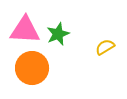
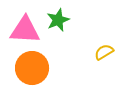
green star: moved 14 px up
yellow semicircle: moved 1 px left, 5 px down
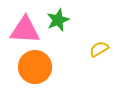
yellow semicircle: moved 5 px left, 3 px up
orange circle: moved 3 px right, 1 px up
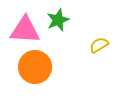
yellow semicircle: moved 4 px up
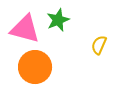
pink triangle: moved 1 px up; rotated 12 degrees clockwise
yellow semicircle: rotated 36 degrees counterclockwise
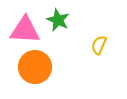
green star: rotated 25 degrees counterclockwise
pink triangle: moved 1 px down; rotated 12 degrees counterclockwise
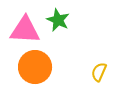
yellow semicircle: moved 27 px down
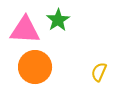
green star: rotated 15 degrees clockwise
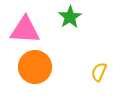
green star: moved 12 px right, 3 px up
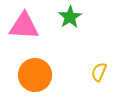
pink triangle: moved 1 px left, 4 px up
orange circle: moved 8 px down
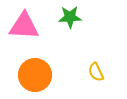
green star: rotated 30 degrees clockwise
yellow semicircle: moved 3 px left; rotated 48 degrees counterclockwise
